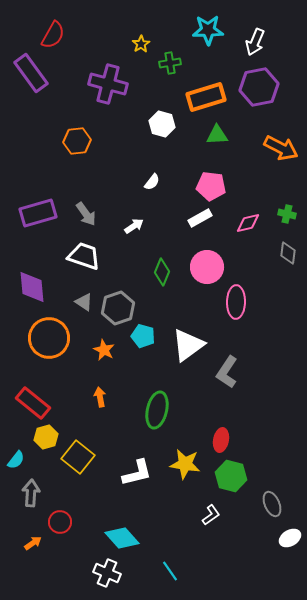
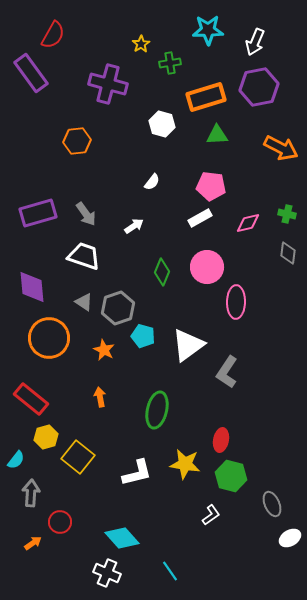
red rectangle at (33, 403): moved 2 px left, 4 px up
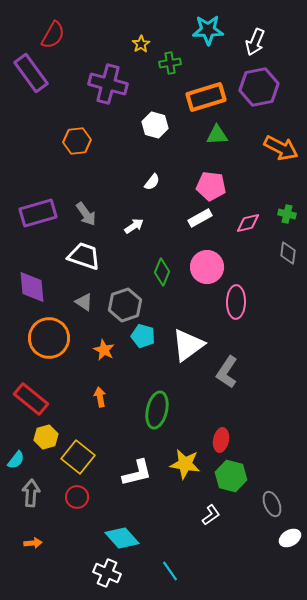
white hexagon at (162, 124): moved 7 px left, 1 px down
gray hexagon at (118, 308): moved 7 px right, 3 px up
red circle at (60, 522): moved 17 px right, 25 px up
orange arrow at (33, 543): rotated 30 degrees clockwise
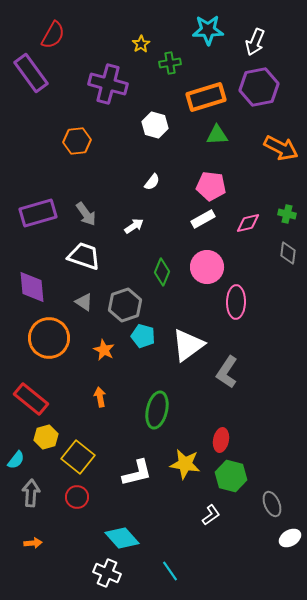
white rectangle at (200, 218): moved 3 px right, 1 px down
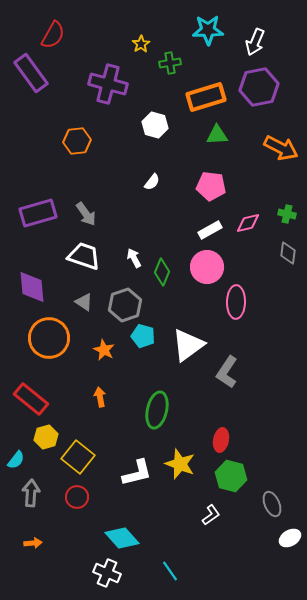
white rectangle at (203, 219): moved 7 px right, 11 px down
white arrow at (134, 226): moved 32 px down; rotated 84 degrees counterclockwise
yellow star at (185, 464): moved 5 px left; rotated 12 degrees clockwise
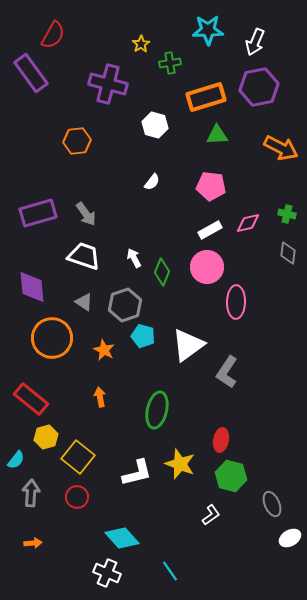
orange circle at (49, 338): moved 3 px right
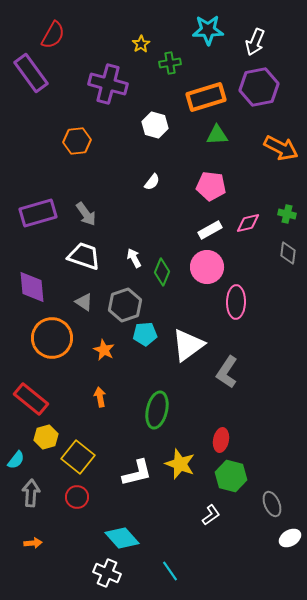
cyan pentagon at (143, 336): moved 2 px right, 2 px up; rotated 20 degrees counterclockwise
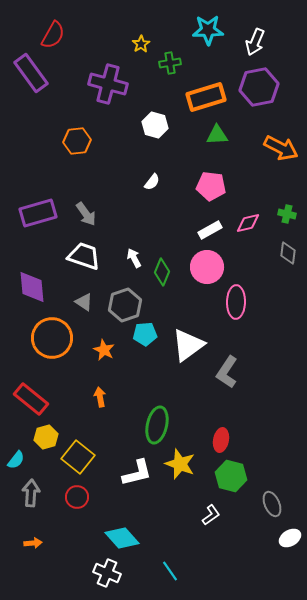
green ellipse at (157, 410): moved 15 px down
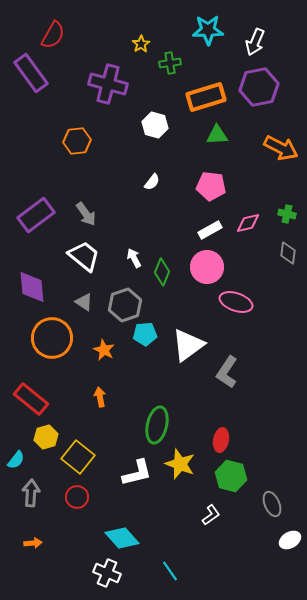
purple rectangle at (38, 213): moved 2 px left, 2 px down; rotated 21 degrees counterclockwise
white trapezoid at (84, 256): rotated 20 degrees clockwise
pink ellipse at (236, 302): rotated 72 degrees counterclockwise
white ellipse at (290, 538): moved 2 px down
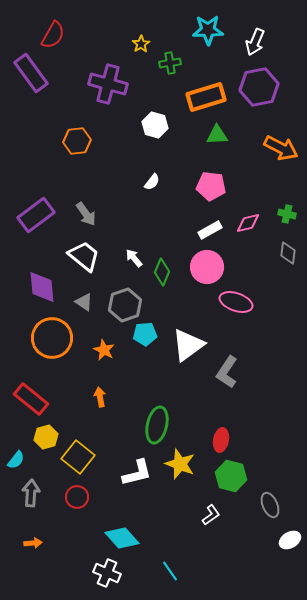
white arrow at (134, 258): rotated 12 degrees counterclockwise
purple diamond at (32, 287): moved 10 px right
gray ellipse at (272, 504): moved 2 px left, 1 px down
